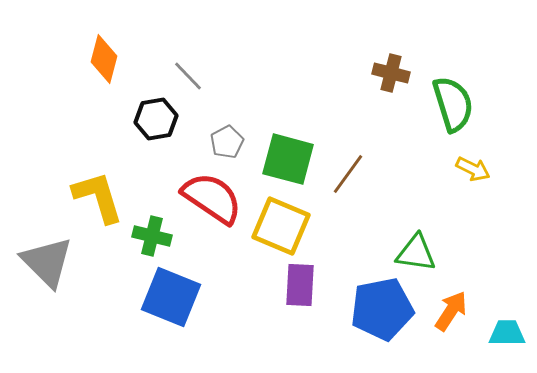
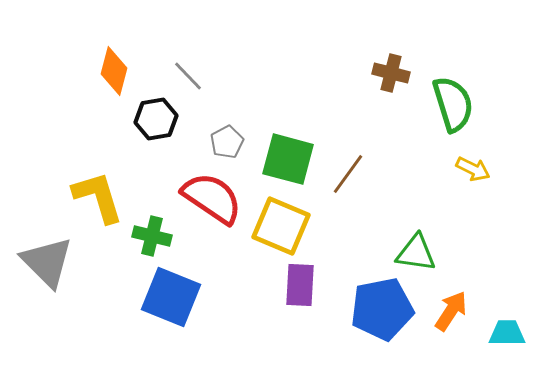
orange diamond: moved 10 px right, 12 px down
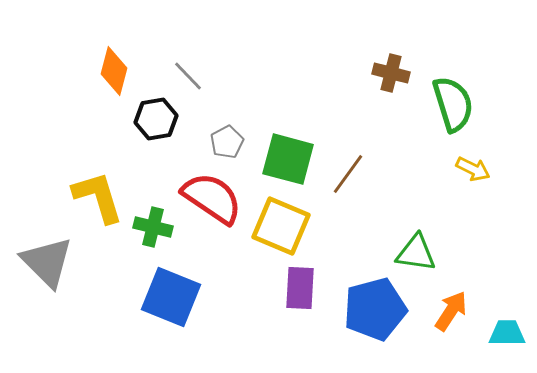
green cross: moved 1 px right, 9 px up
purple rectangle: moved 3 px down
blue pentagon: moved 7 px left; rotated 4 degrees counterclockwise
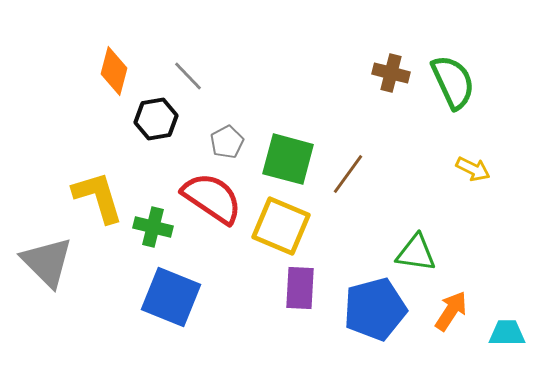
green semicircle: moved 22 px up; rotated 8 degrees counterclockwise
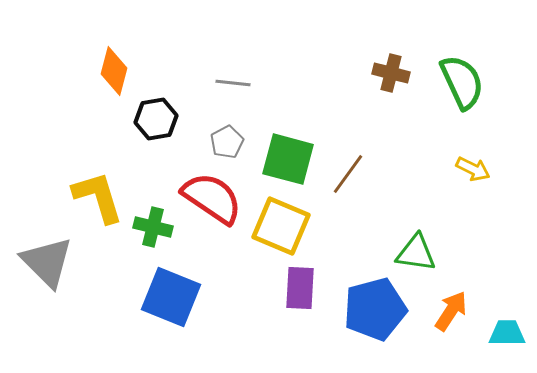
gray line: moved 45 px right, 7 px down; rotated 40 degrees counterclockwise
green semicircle: moved 9 px right
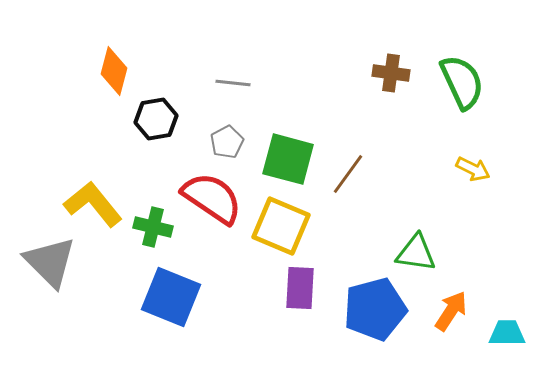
brown cross: rotated 6 degrees counterclockwise
yellow L-shape: moved 5 px left, 7 px down; rotated 22 degrees counterclockwise
gray triangle: moved 3 px right
